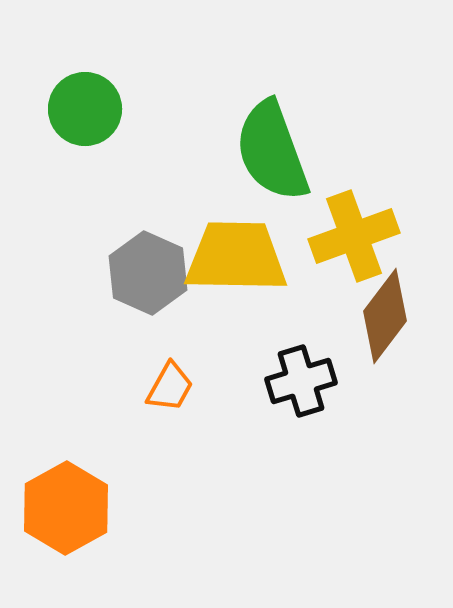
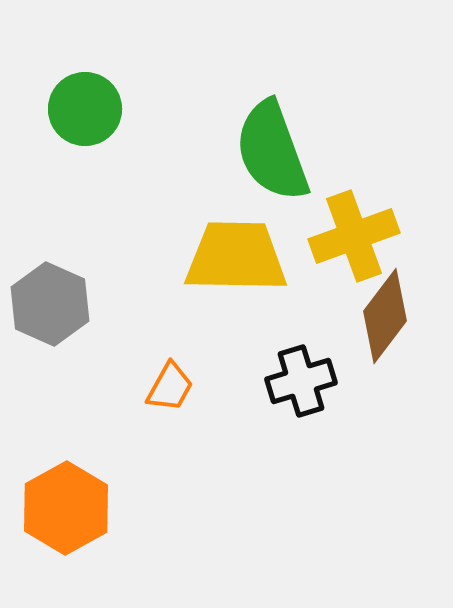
gray hexagon: moved 98 px left, 31 px down
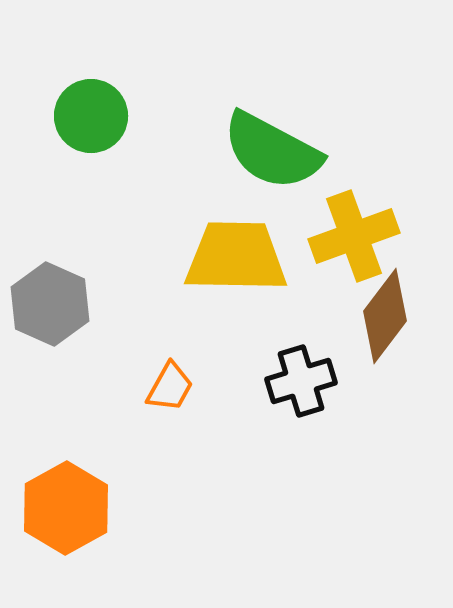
green circle: moved 6 px right, 7 px down
green semicircle: rotated 42 degrees counterclockwise
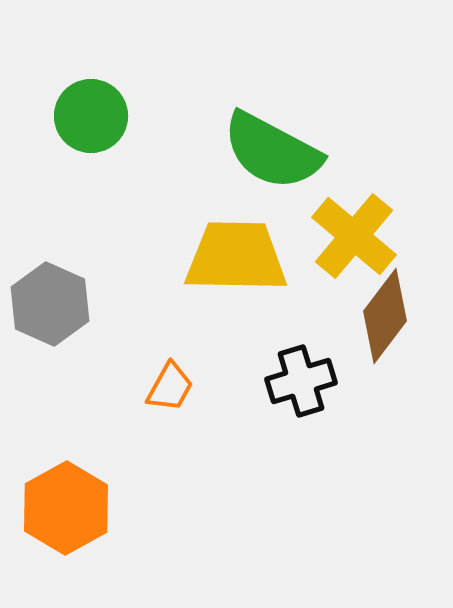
yellow cross: rotated 30 degrees counterclockwise
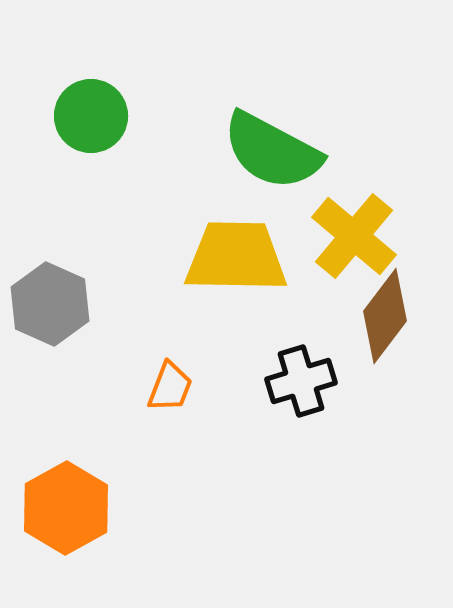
orange trapezoid: rotated 8 degrees counterclockwise
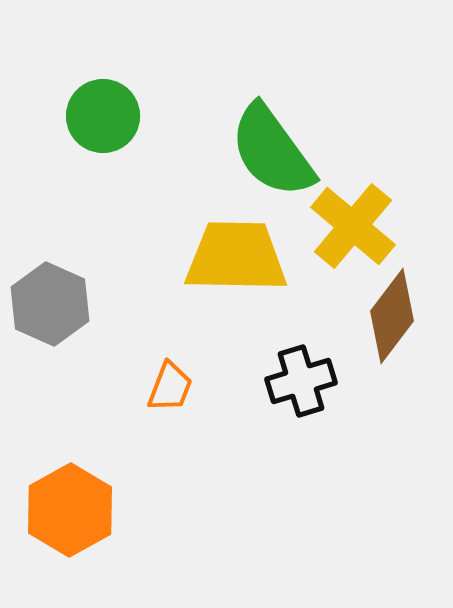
green circle: moved 12 px right
green semicircle: rotated 26 degrees clockwise
yellow cross: moved 1 px left, 10 px up
brown diamond: moved 7 px right
orange hexagon: moved 4 px right, 2 px down
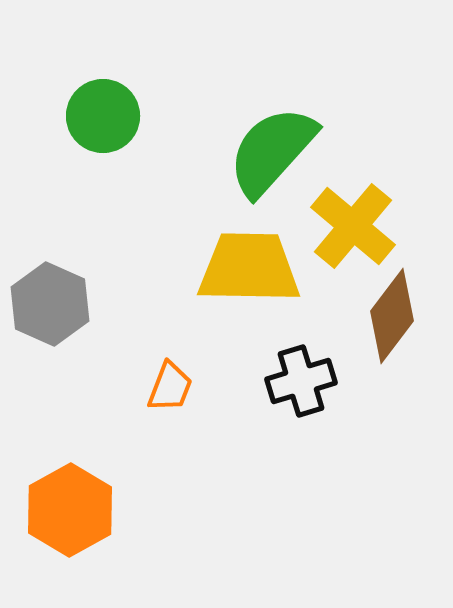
green semicircle: rotated 78 degrees clockwise
yellow trapezoid: moved 13 px right, 11 px down
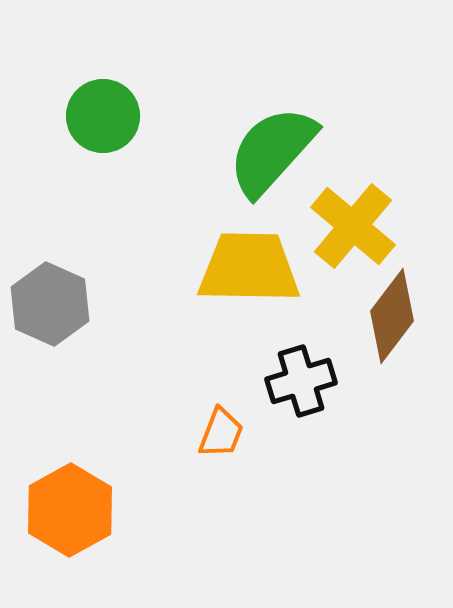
orange trapezoid: moved 51 px right, 46 px down
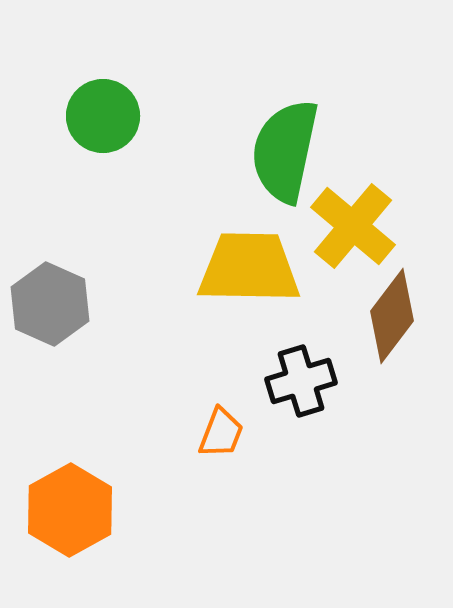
green semicircle: moved 13 px right; rotated 30 degrees counterclockwise
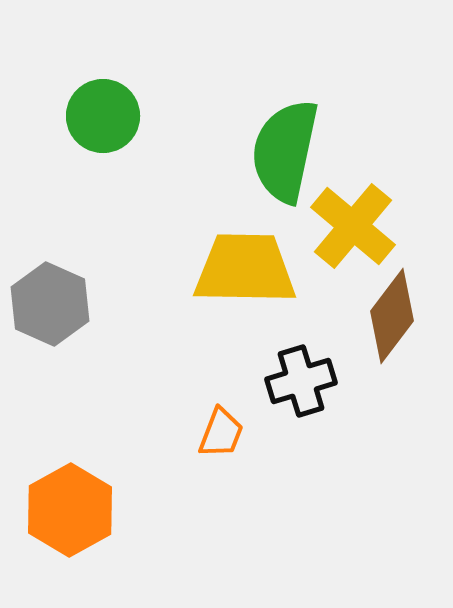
yellow trapezoid: moved 4 px left, 1 px down
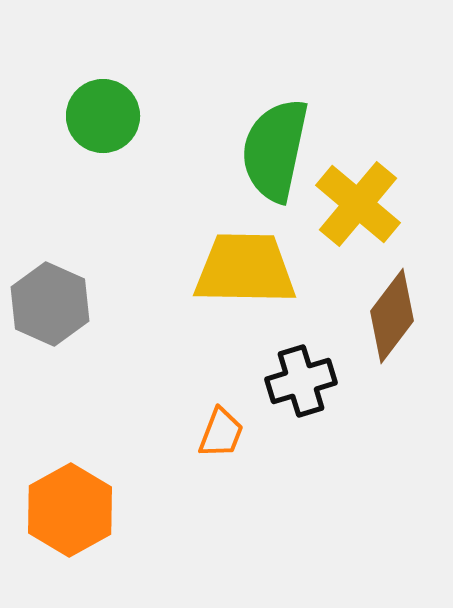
green semicircle: moved 10 px left, 1 px up
yellow cross: moved 5 px right, 22 px up
